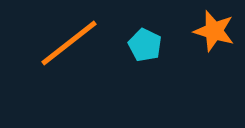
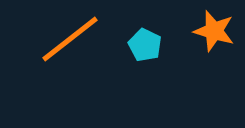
orange line: moved 1 px right, 4 px up
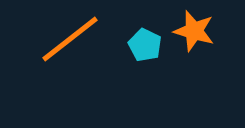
orange star: moved 20 px left
